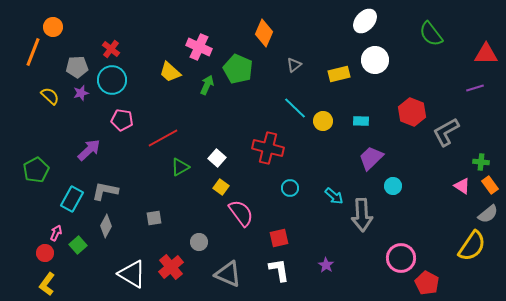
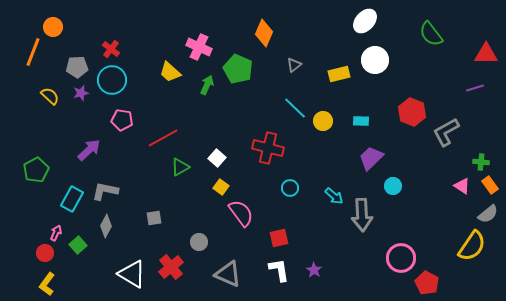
purple star at (326, 265): moved 12 px left, 5 px down
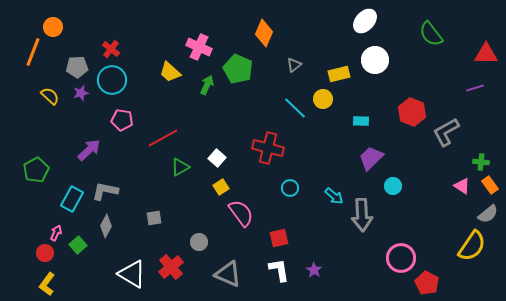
yellow circle at (323, 121): moved 22 px up
yellow square at (221, 187): rotated 21 degrees clockwise
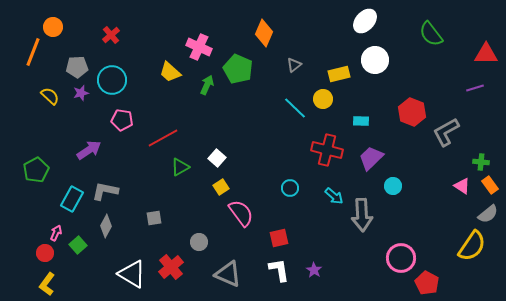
red cross at (111, 49): moved 14 px up; rotated 12 degrees clockwise
red cross at (268, 148): moved 59 px right, 2 px down
purple arrow at (89, 150): rotated 10 degrees clockwise
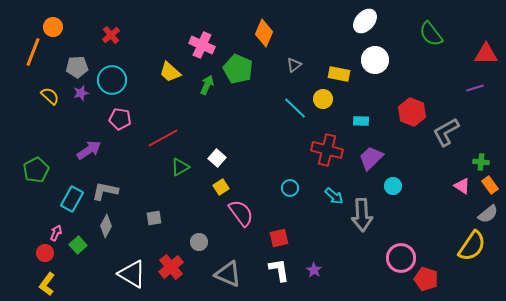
pink cross at (199, 47): moved 3 px right, 2 px up
yellow rectangle at (339, 74): rotated 25 degrees clockwise
pink pentagon at (122, 120): moved 2 px left, 1 px up
red pentagon at (427, 283): moved 1 px left, 4 px up; rotated 10 degrees counterclockwise
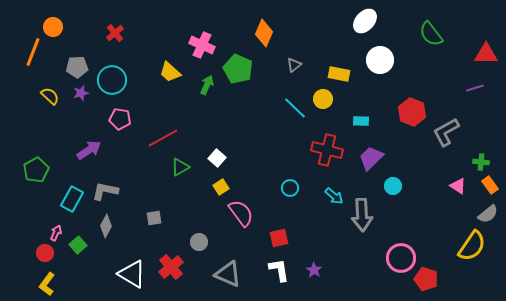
red cross at (111, 35): moved 4 px right, 2 px up
white circle at (375, 60): moved 5 px right
pink triangle at (462, 186): moved 4 px left
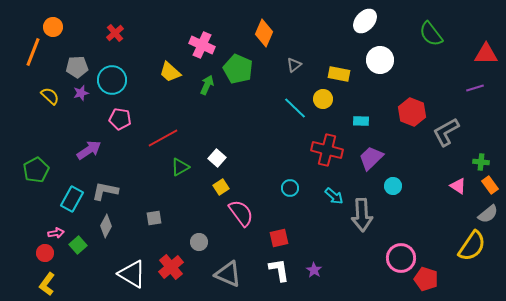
pink arrow at (56, 233): rotated 56 degrees clockwise
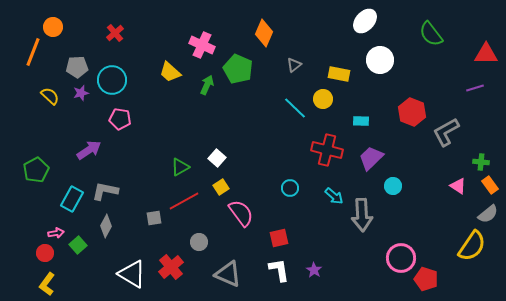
red line at (163, 138): moved 21 px right, 63 px down
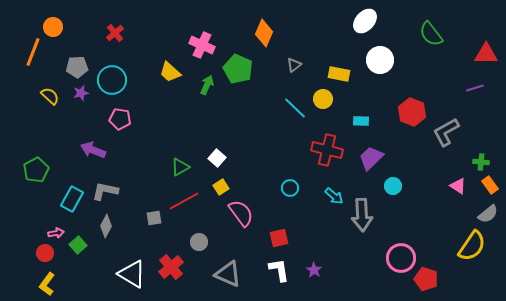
purple arrow at (89, 150): moved 4 px right; rotated 125 degrees counterclockwise
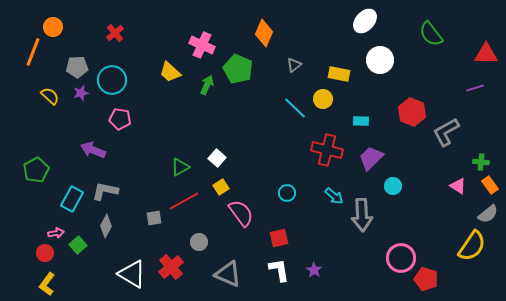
cyan circle at (290, 188): moved 3 px left, 5 px down
